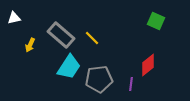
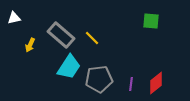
green square: moved 5 px left; rotated 18 degrees counterclockwise
red diamond: moved 8 px right, 18 px down
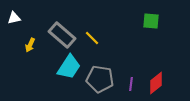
gray rectangle: moved 1 px right
gray pentagon: moved 1 px right; rotated 16 degrees clockwise
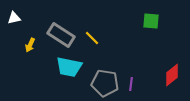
gray rectangle: moved 1 px left; rotated 8 degrees counterclockwise
cyan trapezoid: rotated 68 degrees clockwise
gray pentagon: moved 5 px right, 4 px down
red diamond: moved 16 px right, 8 px up
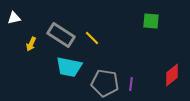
yellow arrow: moved 1 px right, 1 px up
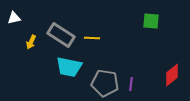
yellow line: rotated 42 degrees counterclockwise
yellow arrow: moved 2 px up
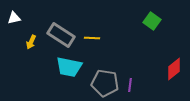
green square: moved 1 px right; rotated 30 degrees clockwise
red diamond: moved 2 px right, 6 px up
purple line: moved 1 px left, 1 px down
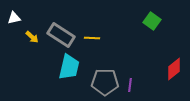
yellow arrow: moved 1 px right, 5 px up; rotated 72 degrees counterclockwise
cyan trapezoid: rotated 88 degrees counterclockwise
gray pentagon: moved 1 px up; rotated 8 degrees counterclockwise
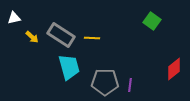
cyan trapezoid: rotated 28 degrees counterclockwise
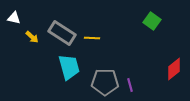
white triangle: rotated 24 degrees clockwise
gray rectangle: moved 1 px right, 2 px up
purple line: rotated 24 degrees counterclockwise
